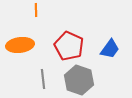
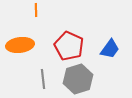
gray hexagon: moved 1 px left, 1 px up; rotated 24 degrees clockwise
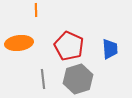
orange ellipse: moved 1 px left, 2 px up
blue trapezoid: rotated 40 degrees counterclockwise
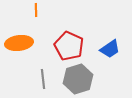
blue trapezoid: rotated 60 degrees clockwise
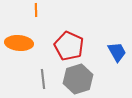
orange ellipse: rotated 12 degrees clockwise
blue trapezoid: moved 7 px right, 3 px down; rotated 85 degrees counterclockwise
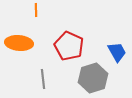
gray hexagon: moved 15 px right, 1 px up
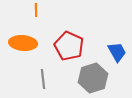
orange ellipse: moved 4 px right
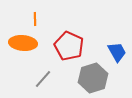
orange line: moved 1 px left, 9 px down
gray line: rotated 48 degrees clockwise
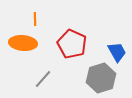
red pentagon: moved 3 px right, 2 px up
gray hexagon: moved 8 px right
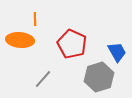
orange ellipse: moved 3 px left, 3 px up
gray hexagon: moved 2 px left, 1 px up
